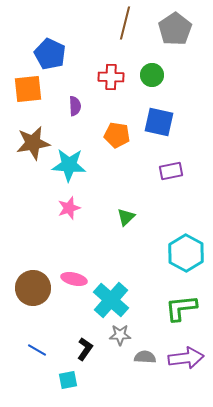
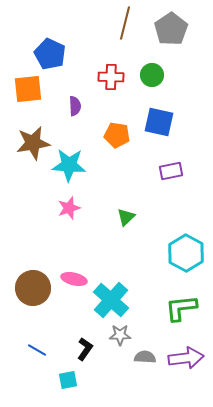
gray pentagon: moved 4 px left
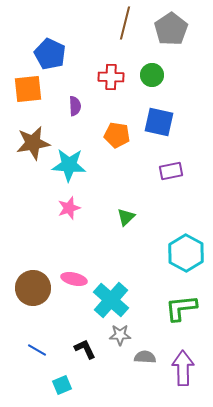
black L-shape: rotated 60 degrees counterclockwise
purple arrow: moved 3 px left, 10 px down; rotated 84 degrees counterclockwise
cyan square: moved 6 px left, 5 px down; rotated 12 degrees counterclockwise
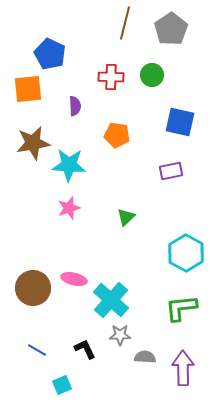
blue square: moved 21 px right
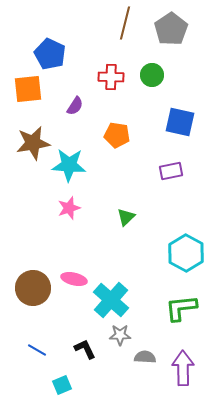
purple semicircle: rotated 36 degrees clockwise
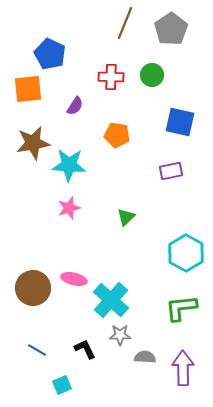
brown line: rotated 8 degrees clockwise
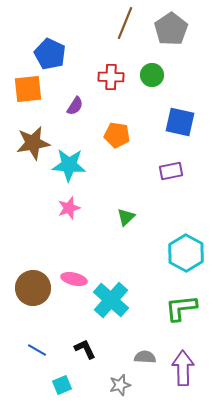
gray star: moved 50 px down; rotated 15 degrees counterclockwise
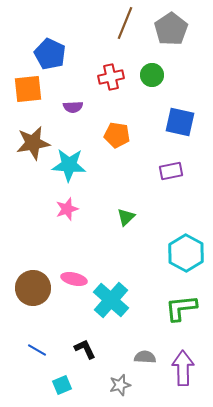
red cross: rotated 15 degrees counterclockwise
purple semicircle: moved 2 px left, 1 px down; rotated 54 degrees clockwise
pink star: moved 2 px left, 1 px down
